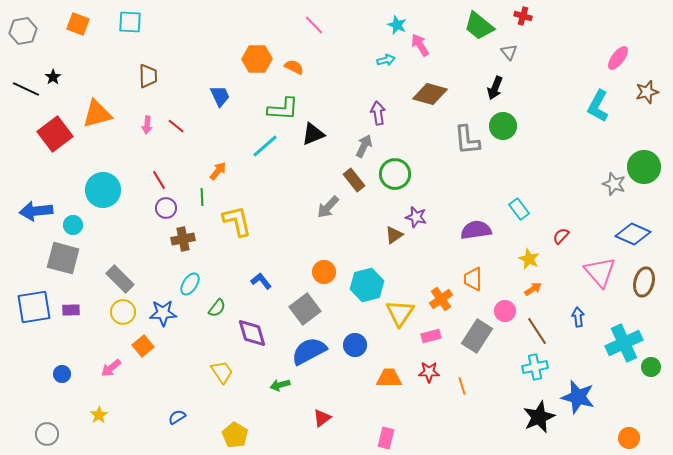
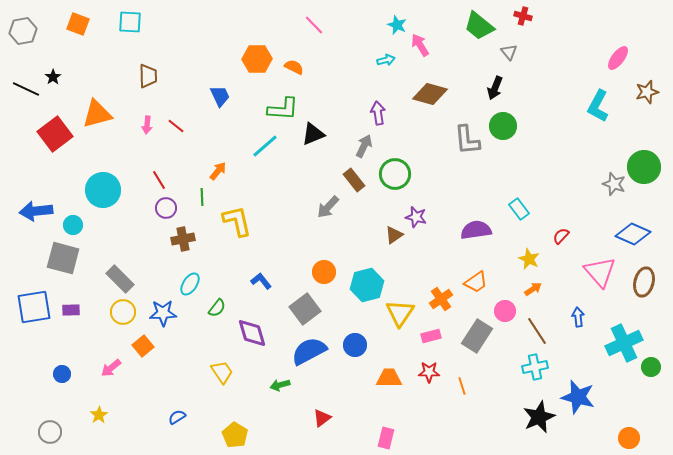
orange trapezoid at (473, 279): moved 3 px right, 3 px down; rotated 125 degrees counterclockwise
gray circle at (47, 434): moved 3 px right, 2 px up
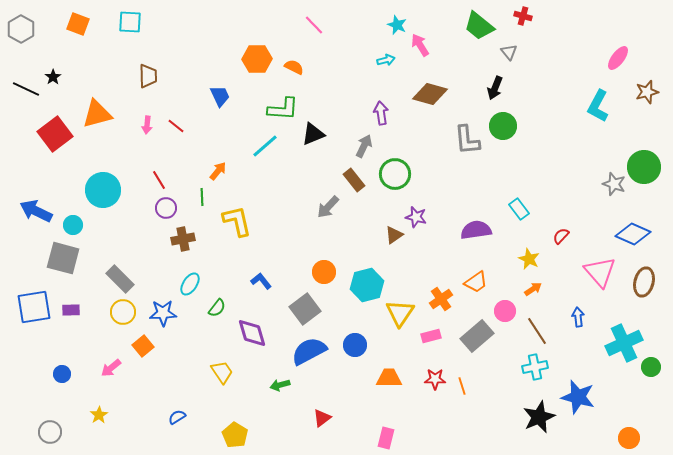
gray hexagon at (23, 31): moved 2 px left, 2 px up; rotated 20 degrees counterclockwise
purple arrow at (378, 113): moved 3 px right
blue arrow at (36, 211): rotated 32 degrees clockwise
gray rectangle at (477, 336): rotated 16 degrees clockwise
red star at (429, 372): moved 6 px right, 7 px down
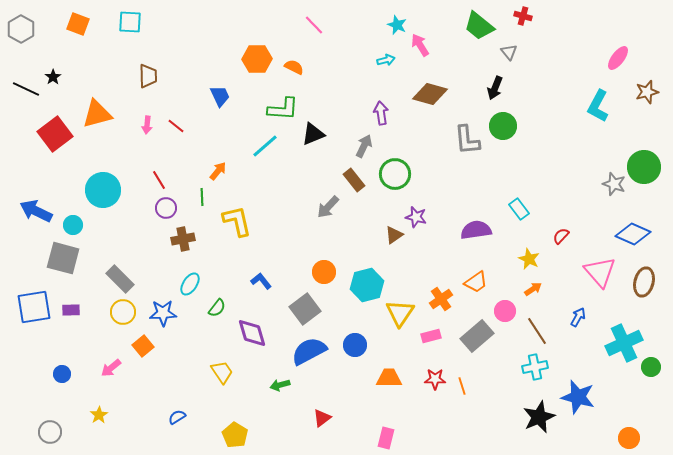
blue arrow at (578, 317): rotated 36 degrees clockwise
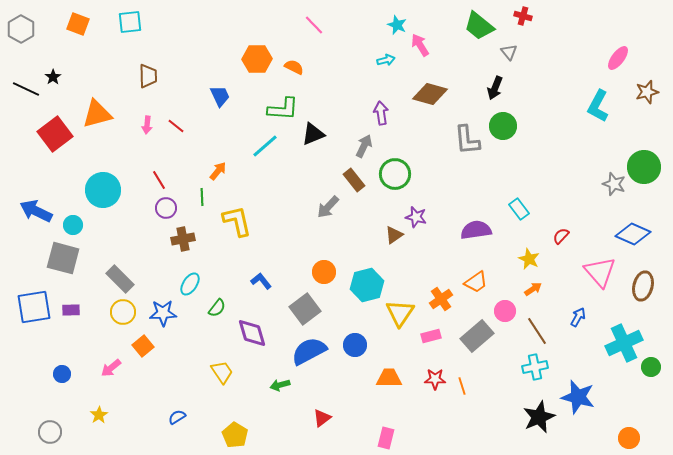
cyan square at (130, 22): rotated 10 degrees counterclockwise
brown ellipse at (644, 282): moved 1 px left, 4 px down
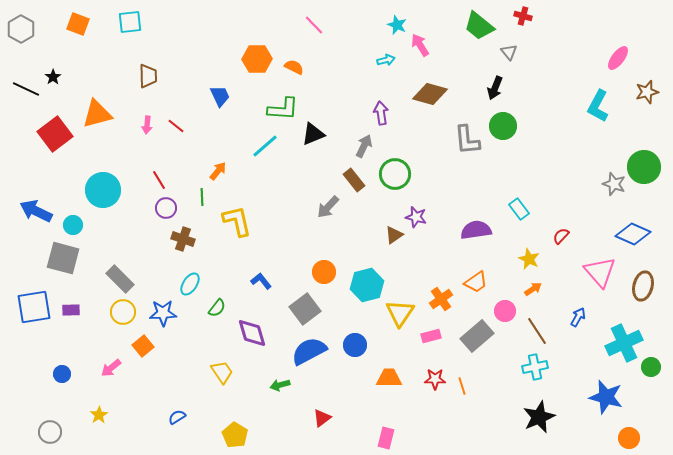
brown cross at (183, 239): rotated 30 degrees clockwise
blue star at (578, 397): moved 28 px right
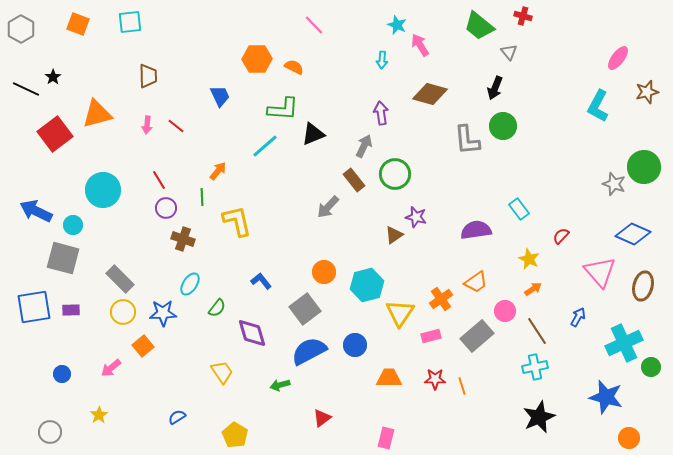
cyan arrow at (386, 60): moved 4 px left; rotated 108 degrees clockwise
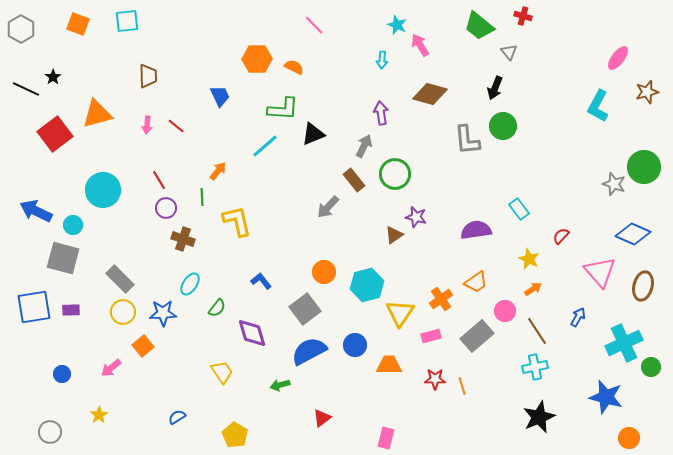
cyan square at (130, 22): moved 3 px left, 1 px up
orange trapezoid at (389, 378): moved 13 px up
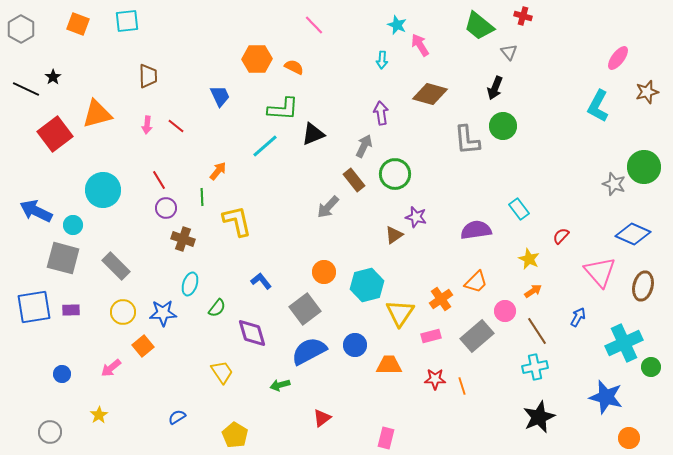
gray rectangle at (120, 279): moved 4 px left, 13 px up
orange trapezoid at (476, 282): rotated 10 degrees counterclockwise
cyan ellipse at (190, 284): rotated 15 degrees counterclockwise
orange arrow at (533, 289): moved 2 px down
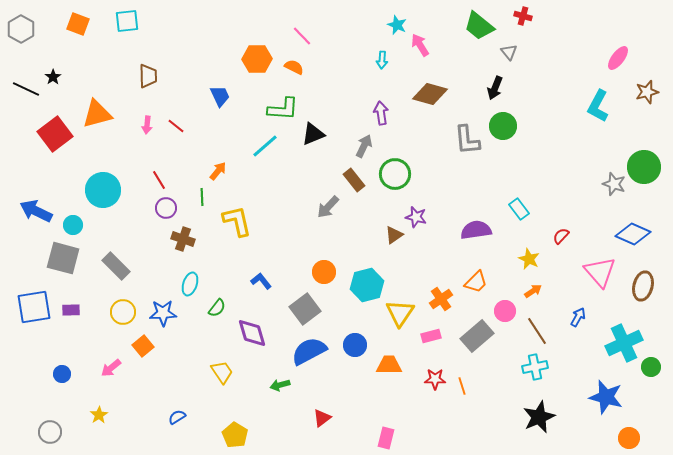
pink line at (314, 25): moved 12 px left, 11 px down
